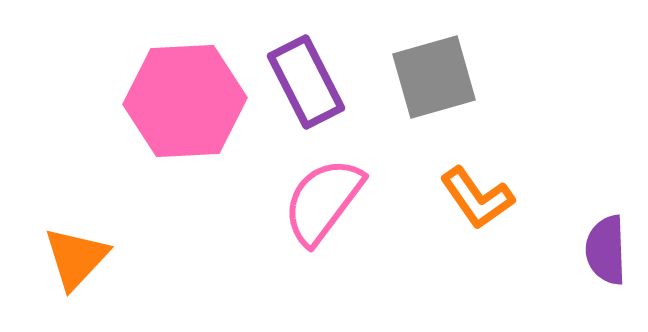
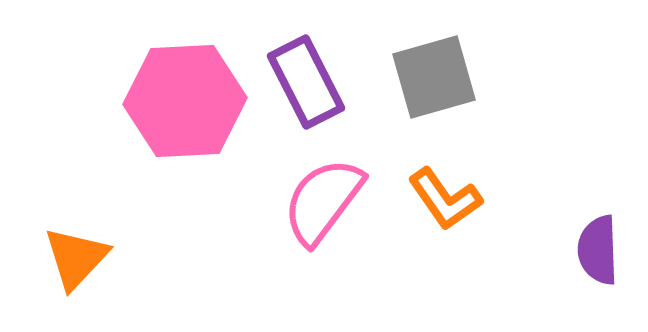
orange L-shape: moved 32 px left, 1 px down
purple semicircle: moved 8 px left
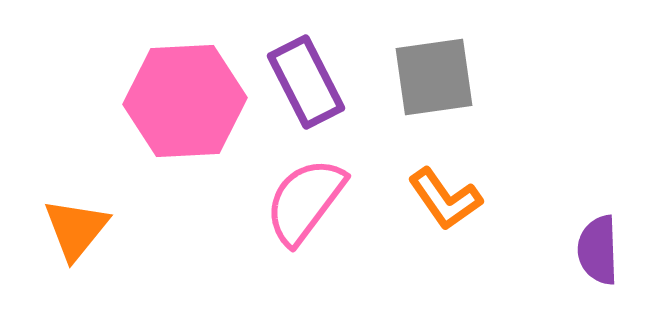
gray square: rotated 8 degrees clockwise
pink semicircle: moved 18 px left
orange triangle: moved 29 px up; rotated 4 degrees counterclockwise
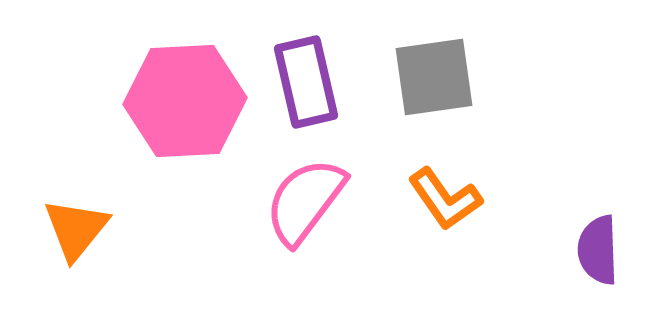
purple rectangle: rotated 14 degrees clockwise
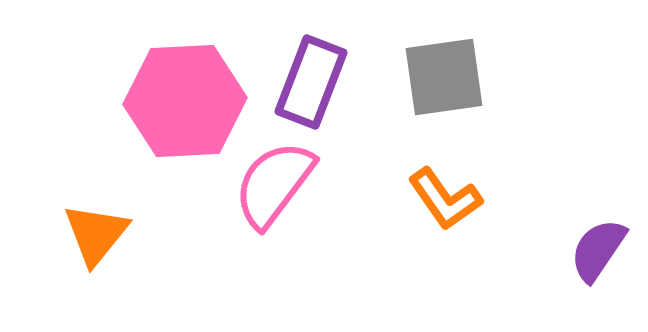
gray square: moved 10 px right
purple rectangle: moved 5 px right; rotated 34 degrees clockwise
pink semicircle: moved 31 px left, 17 px up
orange triangle: moved 20 px right, 5 px down
purple semicircle: rotated 36 degrees clockwise
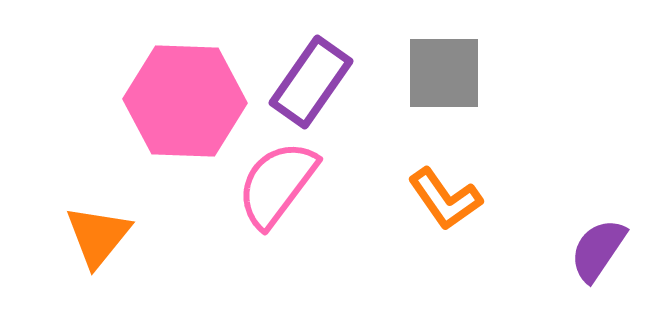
gray square: moved 4 px up; rotated 8 degrees clockwise
purple rectangle: rotated 14 degrees clockwise
pink hexagon: rotated 5 degrees clockwise
pink semicircle: moved 3 px right
orange triangle: moved 2 px right, 2 px down
